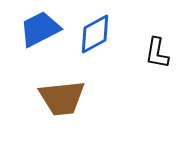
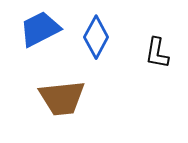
blue diamond: moved 1 px right, 3 px down; rotated 33 degrees counterclockwise
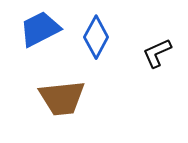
black L-shape: rotated 56 degrees clockwise
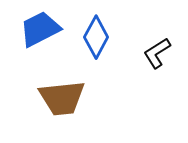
black L-shape: rotated 8 degrees counterclockwise
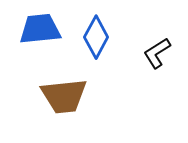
blue trapezoid: rotated 21 degrees clockwise
brown trapezoid: moved 2 px right, 2 px up
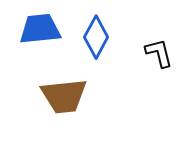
black L-shape: moved 2 px right; rotated 108 degrees clockwise
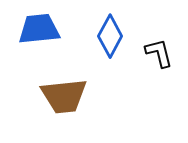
blue trapezoid: moved 1 px left
blue diamond: moved 14 px right, 1 px up
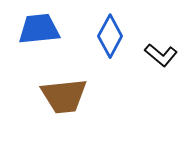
black L-shape: moved 2 px right, 2 px down; rotated 144 degrees clockwise
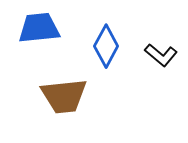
blue trapezoid: moved 1 px up
blue diamond: moved 4 px left, 10 px down
